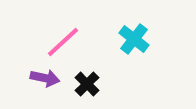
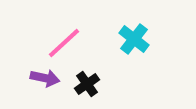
pink line: moved 1 px right, 1 px down
black cross: rotated 10 degrees clockwise
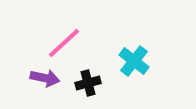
cyan cross: moved 22 px down
black cross: moved 1 px right, 1 px up; rotated 20 degrees clockwise
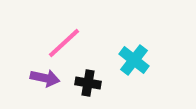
cyan cross: moved 1 px up
black cross: rotated 25 degrees clockwise
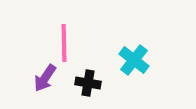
pink line: rotated 48 degrees counterclockwise
purple arrow: rotated 112 degrees clockwise
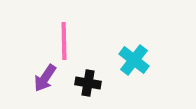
pink line: moved 2 px up
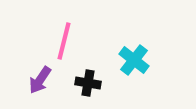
pink line: rotated 15 degrees clockwise
purple arrow: moved 5 px left, 2 px down
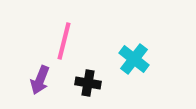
cyan cross: moved 1 px up
purple arrow: rotated 12 degrees counterclockwise
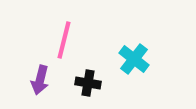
pink line: moved 1 px up
purple arrow: rotated 8 degrees counterclockwise
